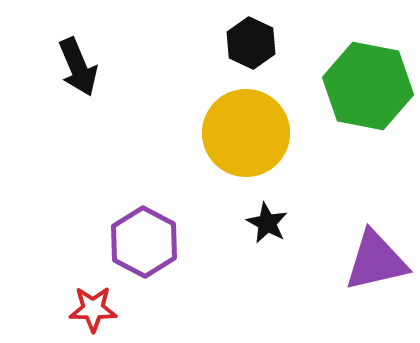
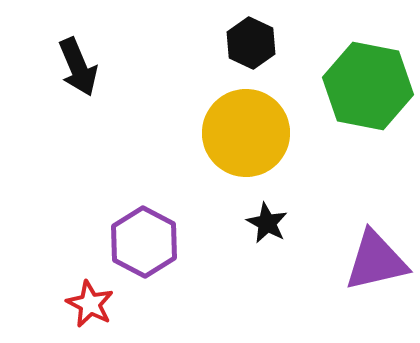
red star: moved 3 px left, 5 px up; rotated 27 degrees clockwise
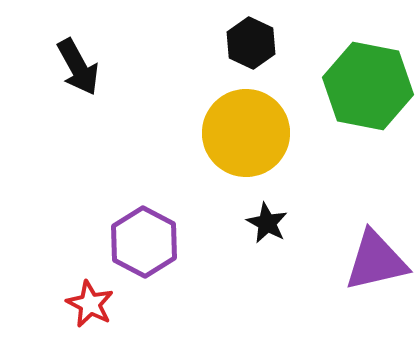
black arrow: rotated 6 degrees counterclockwise
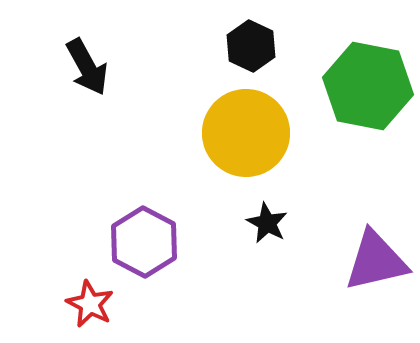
black hexagon: moved 3 px down
black arrow: moved 9 px right
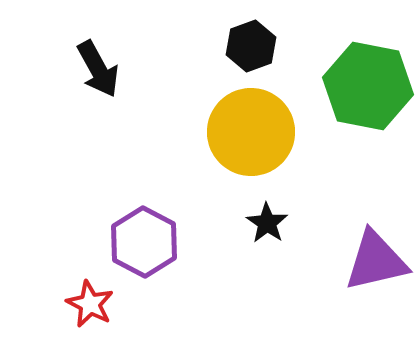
black hexagon: rotated 15 degrees clockwise
black arrow: moved 11 px right, 2 px down
yellow circle: moved 5 px right, 1 px up
black star: rotated 6 degrees clockwise
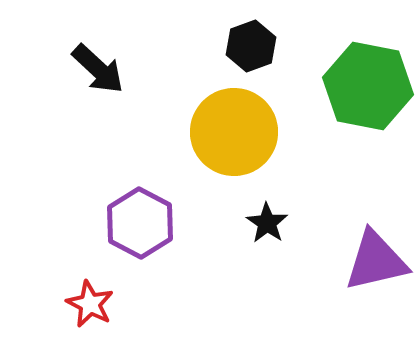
black arrow: rotated 18 degrees counterclockwise
yellow circle: moved 17 px left
purple hexagon: moved 4 px left, 19 px up
